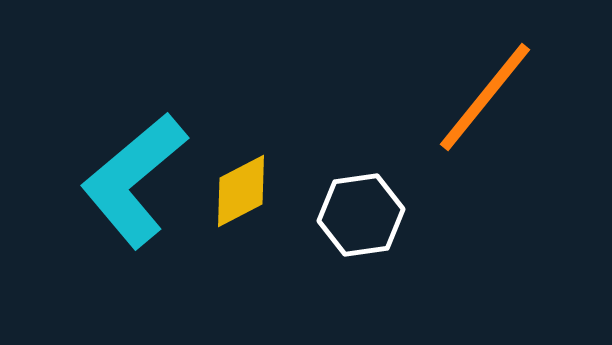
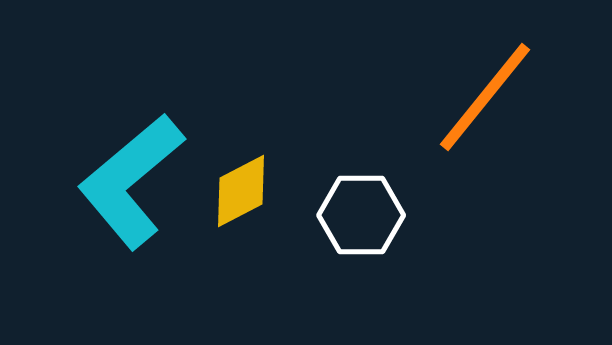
cyan L-shape: moved 3 px left, 1 px down
white hexagon: rotated 8 degrees clockwise
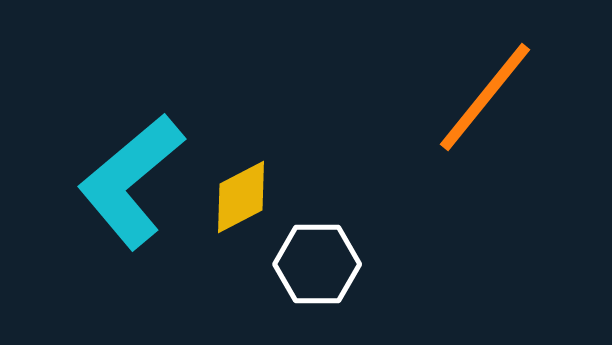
yellow diamond: moved 6 px down
white hexagon: moved 44 px left, 49 px down
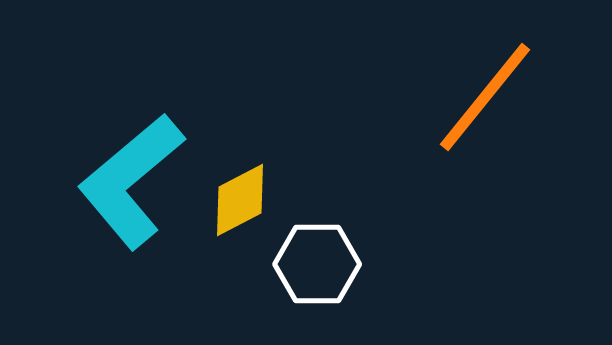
yellow diamond: moved 1 px left, 3 px down
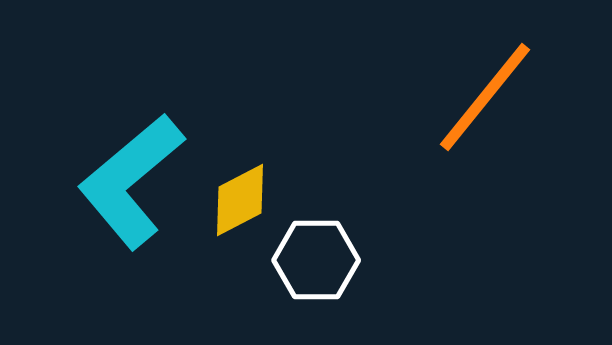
white hexagon: moved 1 px left, 4 px up
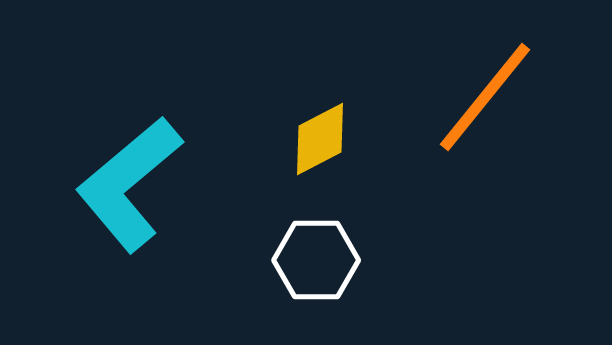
cyan L-shape: moved 2 px left, 3 px down
yellow diamond: moved 80 px right, 61 px up
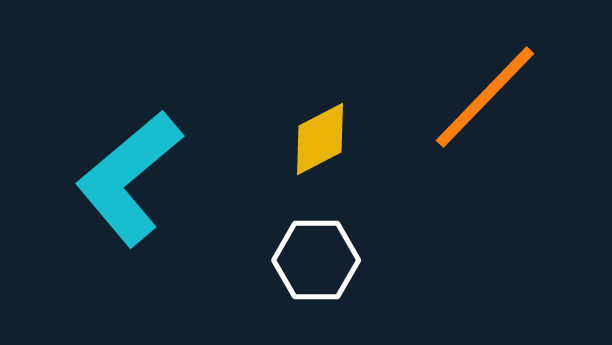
orange line: rotated 5 degrees clockwise
cyan L-shape: moved 6 px up
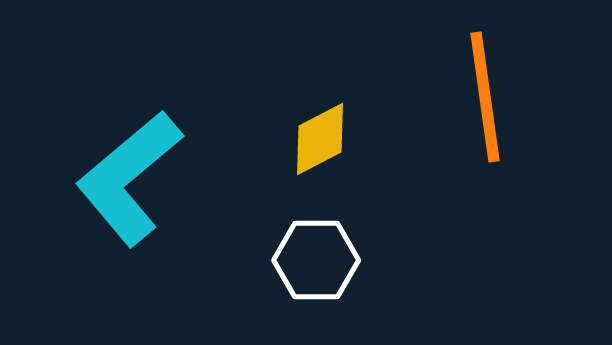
orange line: rotated 52 degrees counterclockwise
